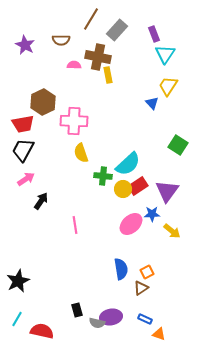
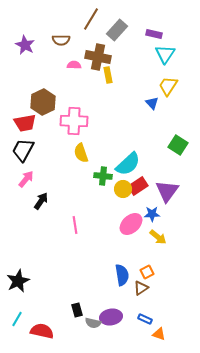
purple rectangle: rotated 56 degrees counterclockwise
red trapezoid: moved 2 px right, 1 px up
pink arrow: rotated 18 degrees counterclockwise
yellow arrow: moved 14 px left, 6 px down
blue semicircle: moved 1 px right, 6 px down
gray semicircle: moved 4 px left
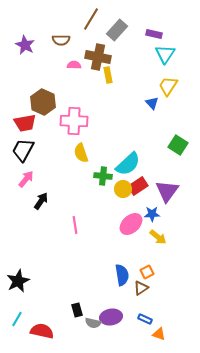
brown hexagon: rotated 10 degrees counterclockwise
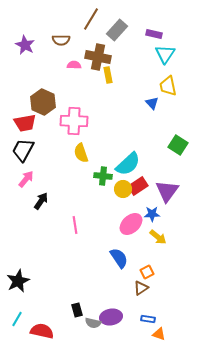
yellow trapezoid: rotated 45 degrees counterclockwise
blue semicircle: moved 3 px left, 17 px up; rotated 25 degrees counterclockwise
blue rectangle: moved 3 px right; rotated 16 degrees counterclockwise
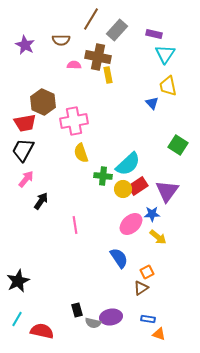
pink cross: rotated 12 degrees counterclockwise
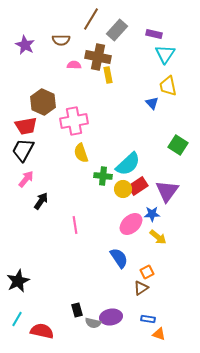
red trapezoid: moved 1 px right, 3 px down
